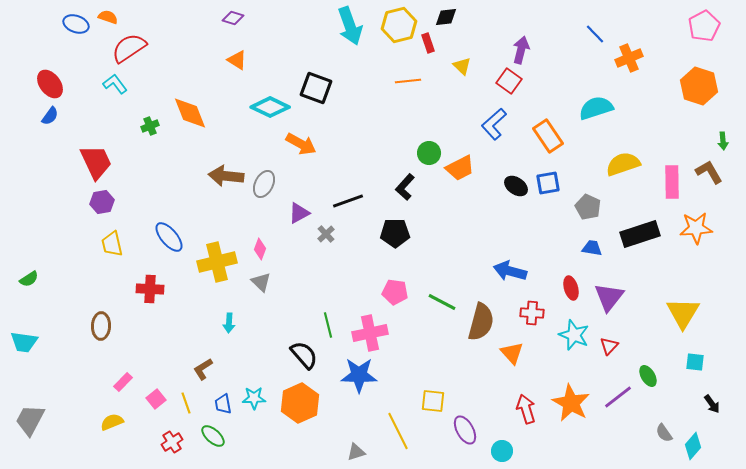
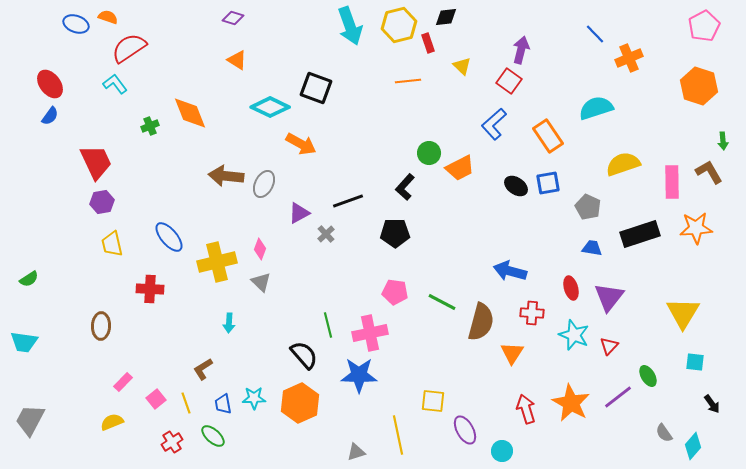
orange triangle at (512, 353): rotated 15 degrees clockwise
yellow line at (398, 431): moved 4 px down; rotated 15 degrees clockwise
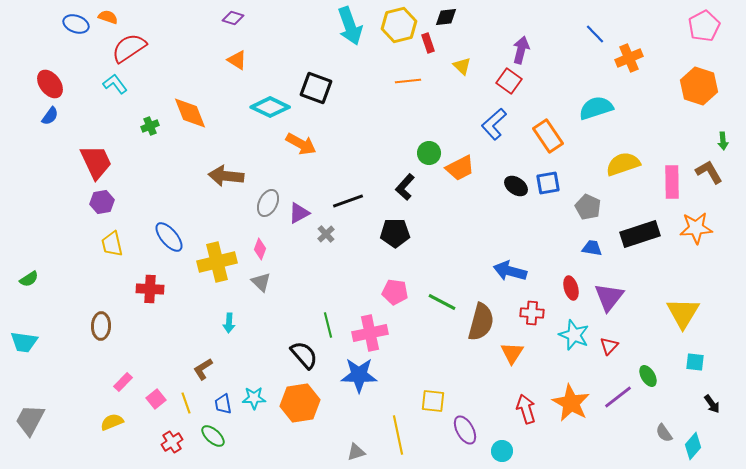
gray ellipse at (264, 184): moved 4 px right, 19 px down
orange hexagon at (300, 403): rotated 15 degrees clockwise
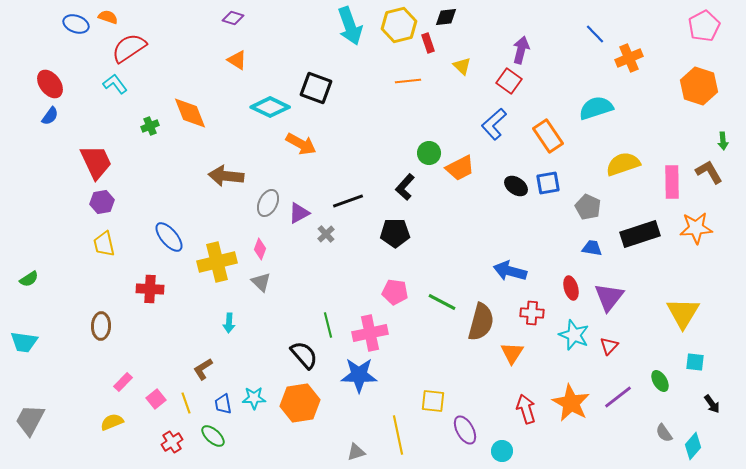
yellow trapezoid at (112, 244): moved 8 px left
green ellipse at (648, 376): moved 12 px right, 5 px down
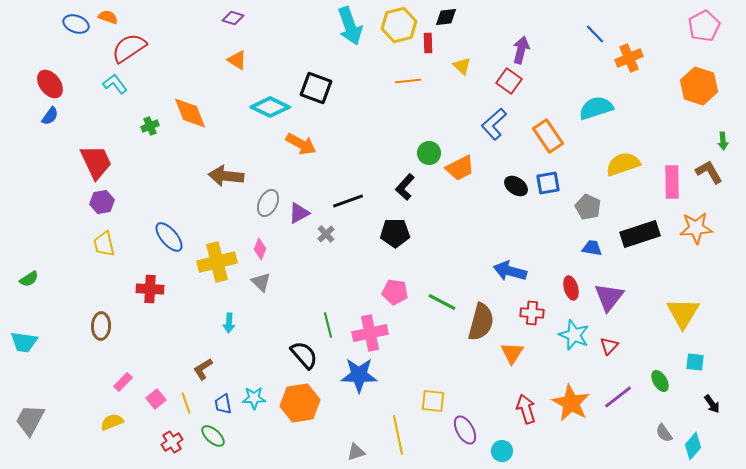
red rectangle at (428, 43): rotated 18 degrees clockwise
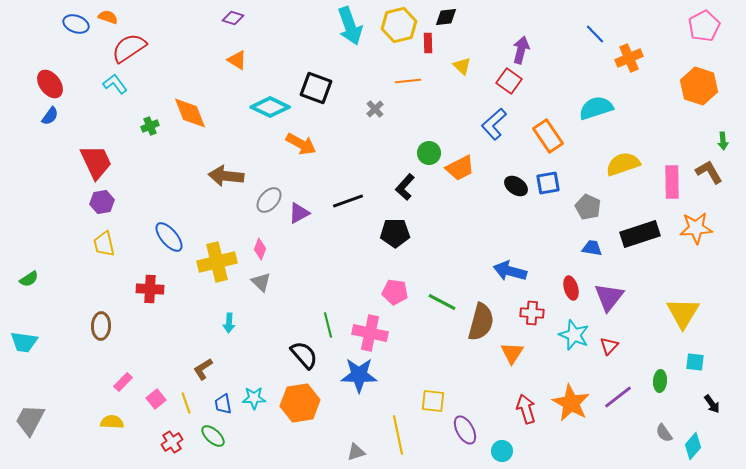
gray ellipse at (268, 203): moved 1 px right, 3 px up; rotated 16 degrees clockwise
gray cross at (326, 234): moved 49 px right, 125 px up
pink cross at (370, 333): rotated 24 degrees clockwise
green ellipse at (660, 381): rotated 35 degrees clockwise
yellow semicircle at (112, 422): rotated 25 degrees clockwise
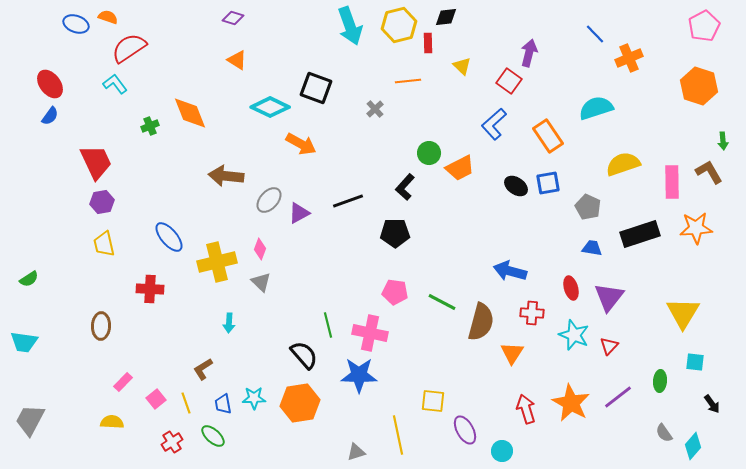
purple arrow at (521, 50): moved 8 px right, 3 px down
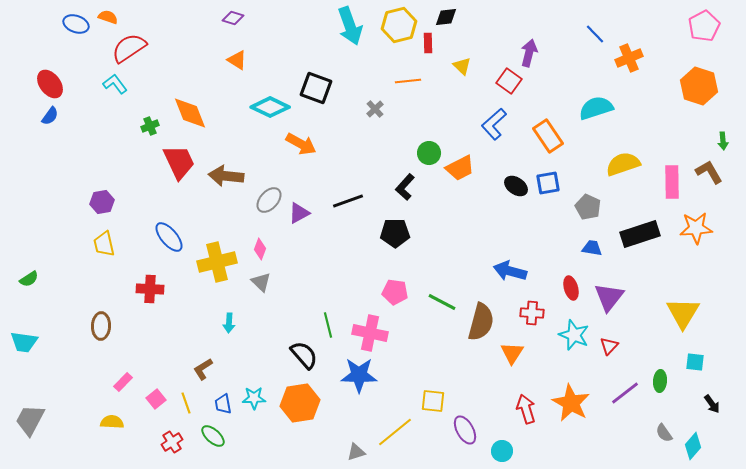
red trapezoid at (96, 162): moved 83 px right
purple line at (618, 397): moved 7 px right, 4 px up
yellow line at (398, 435): moved 3 px left, 3 px up; rotated 63 degrees clockwise
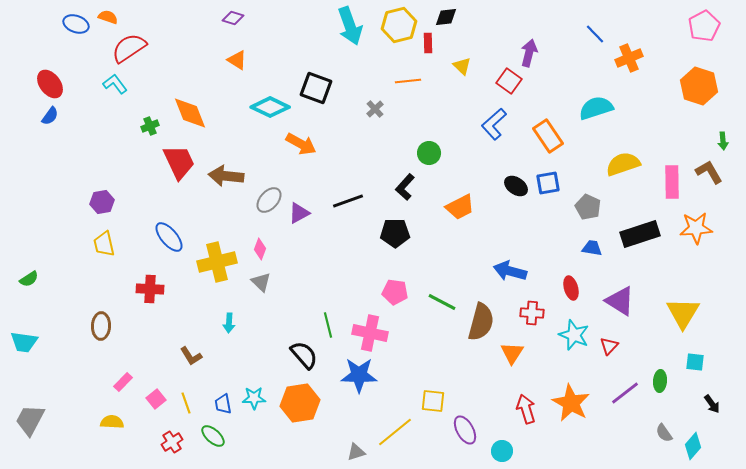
orange trapezoid at (460, 168): moved 39 px down
purple triangle at (609, 297): moved 11 px right, 4 px down; rotated 36 degrees counterclockwise
brown L-shape at (203, 369): moved 12 px left, 13 px up; rotated 90 degrees counterclockwise
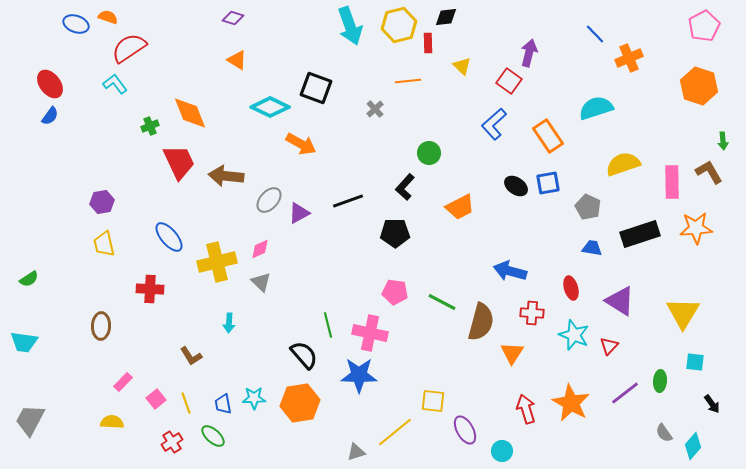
pink diamond at (260, 249): rotated 45 degrees clockwise
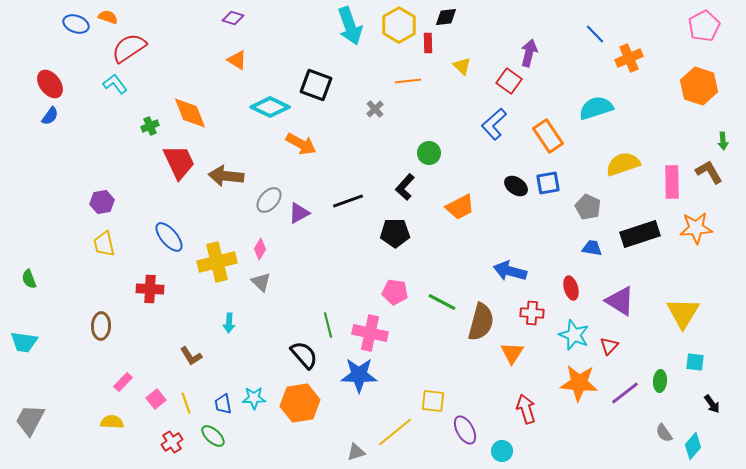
yellow hexagon at (399, 25): rotated 16 degrees counterclockwise
black square at (316, 88): moved 3 px up
pink diamond at (260, 249): rotated 35 degrees counterclockwise
green semicircle at (29, 279): rotated 102 degrees clockwise
orange star at (571, 403): moved 8 px right, 20 px up; rotated 24 degrees counterclockwise
